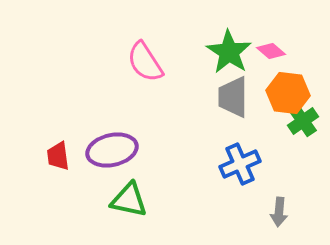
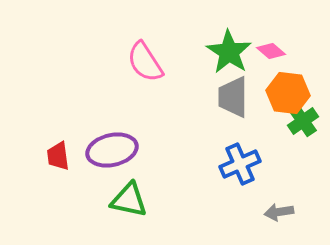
gray arrow: rotated 76 degrees clockwise
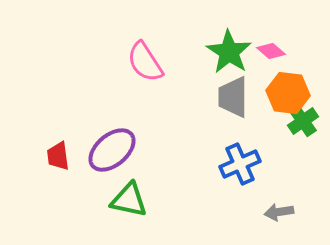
purple ellipse: rotated 27 degrees counterclockwise
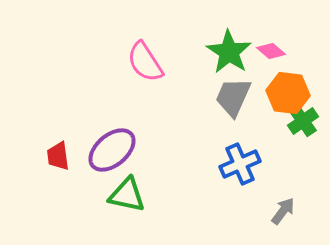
gray trapezoid: rotated 24 degrees clockwise
green triangle: moved 2 px left, 5 px up
gray arrow: moved 4 px right, 1 px up; rotated 136 degrees clockwise
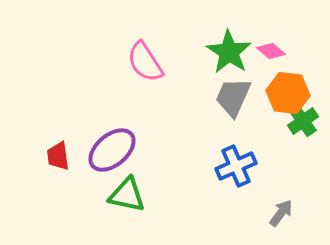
blue cross: moved 4 px left, 2 px down
gray arrow: moved 2 px left, 2 px down
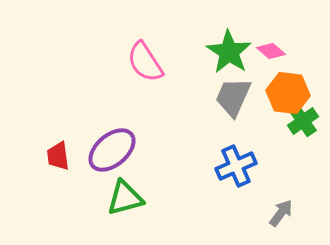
green triangle: moved 2 px left, 3 px down; rotated 27 degrees counterclockwise
